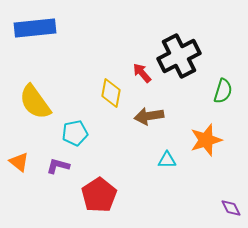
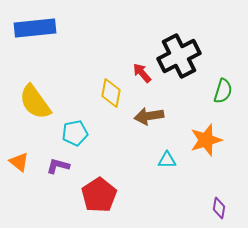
purple diamond: moved 12 px left; rotated 35 degrees clockwise
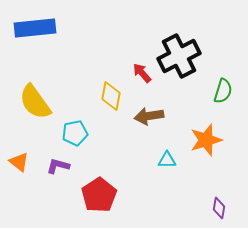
yellow diamond: moved 3 px down
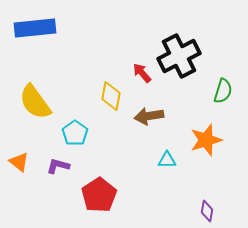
cyan pentagon: rotated 25 degrees counterclockwise
purple diamond: moved 12 px left, 3 px down
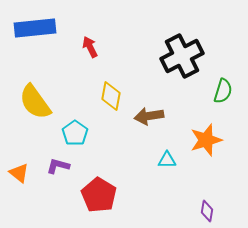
black cross: moved 3 px right
red arrow: moved 52 px left, 26 px up; rotated 15 degrees clockwise
orange triangle: moved 11 px down
red pentagon: rotated 8 degrees counterclockwise
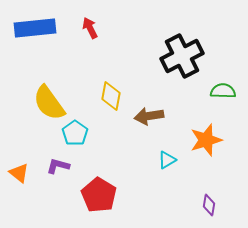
red arrow: moved 19 px up
green semicircle: rotated 105 degrees counterclockwise
yellow semicircle: moved 14 px right, 1 px down
cyan triangle: rotated 30 degrees counterclockwise
purple diamond: moved 2 px right, 6 px up
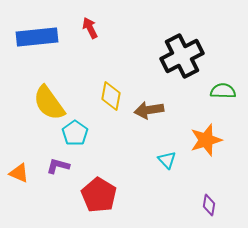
blue rectangle: moved 2 px right, 9 px down
brown arrow: moved 6 px up
cyan triangle: rotated 42 degrees counterclockwise
orange triangle: rotated 15 degrees counterclockwise
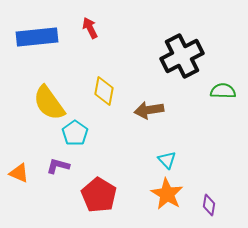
yellow diamond: moved 7 px left, 5 px up
orange star: moved 39 px left, 54 px down; rotated 24 degrees counterclockwise
